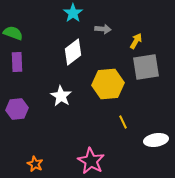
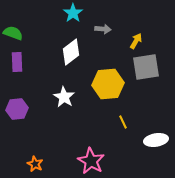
white diamond: moved 2 px left
white star: moved 3 px right, 1 px down
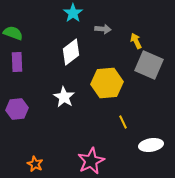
yellow arrow: rotated 56 degrees counterclockwise
gray square: moved 3 px right, 2 px up; rotated 32 degrees clockwise
yellow hexagon: moved 1 px left, 1 px up
white ellipse: moved 5 px left, 5 px down
pink star: rotated 16 degrees clockwise
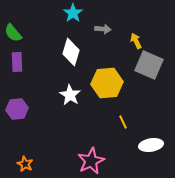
green semicircle: rotated 150 degrees counterclockwise
white diamond: rotated 36 degrees counterclockwise
white star: moved 6 px right, 2 px up
orange star: moved 10 px left
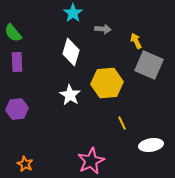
yellow line: moved 1 px left, 1 px down
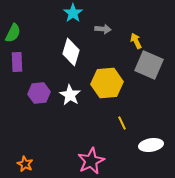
green semicircle: rotated 114 degrees counterclockwise
purple hexagon: moved 22 px right, 16 px up
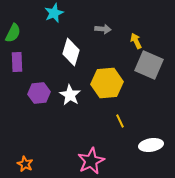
cyan star: moved 19 px left; rotated 12 degrees clockwise
yellow line: moved 2 px left, 2 px up
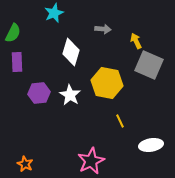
yellow hexagon: rotated 16 degrees clockwise
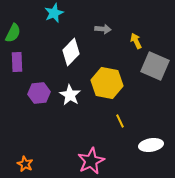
white diamond: rotated 28 degrees clockwise
gray square: moved 6 px right, 1 px down
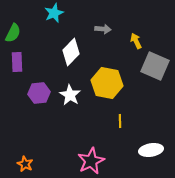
yellow line: rotated 24 degrees clockwise
white ellipse: moved 5 px down
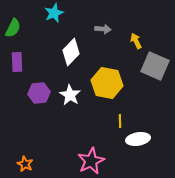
green semicircle: moved 5 px up
white ellipse: moved 13 px left, 11 px up
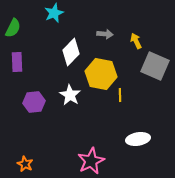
gray arrow: moved 2 px right, 5 px down
yellow hexagon: moved 6 px left, 9 px up
purple hexagon: moved 5 px left, 9 px down
yellow line: moved 26 px up
